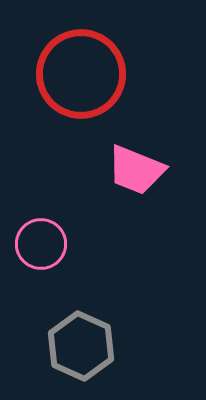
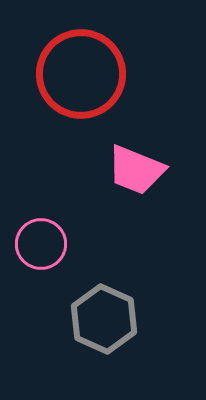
gray hexagon: moved 23 px right, 27 px up
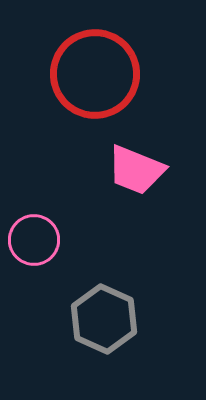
red circle: moved 14 px right
pink circle: moved 7 px left, 4 px up
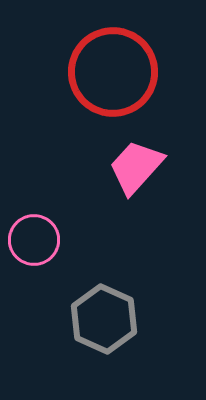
red circle: moved 18 px right, 2 px up
pink trapezoid: moved 3 px up; rotated 110 degrees clockwise
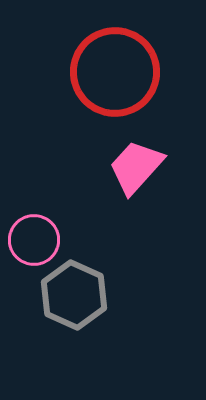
red circle: moved 2 px right
gray hexagon: moved 30 px left, 24 px up
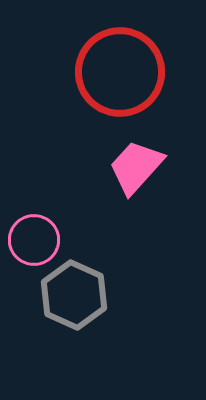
red circle: moved 5 px right
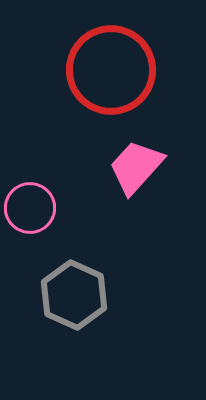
red circle: moved 9 px left, 2 px up
pink circle: moved 4 px left, 32 px up
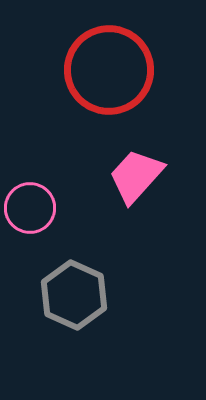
red circle: moved 2 px left
pink trapezoid: moved 9 px down
